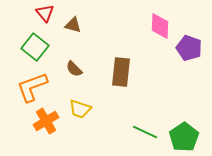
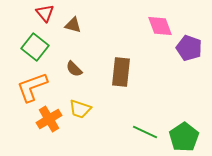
pink diamond: rotated 24 degrees counterclockwise
orange cross: moved 3 px right, 2 px up
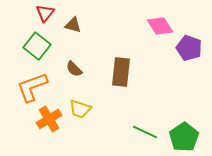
red triangle: rotated 18 degrees clockwise
pink diamond: rotated 12 degrees counterclockwise
green square: moved 2 px right, 1 px up
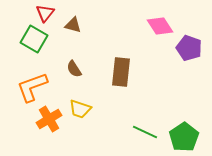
green square: moved 3 px left, 7 px up; rotated 8 degrees counterclockwise
brown semicircle: rotated 12 degrees clockwise
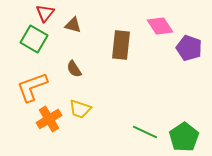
brown rectangle: moved 27 px up
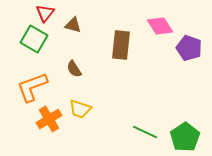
green pentagon: moved 1 px right
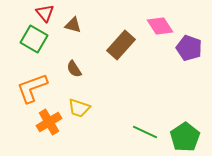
red triangle: rotated 18 degrees counterclockwise
brown rectangle: rotated 36 degrees clockwise
orange L-shape: moved 1 px down
yellow trapezoid: moved 1 px left, 1 px up
orange cross: moved 3 px down
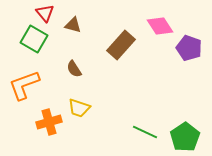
orange L-shape: moved 8 px left, 3 px up
orange cross: rotated 15 degrees clockwise
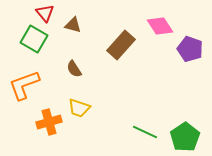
purple pentagon: moved 1 px right, 1 px down
